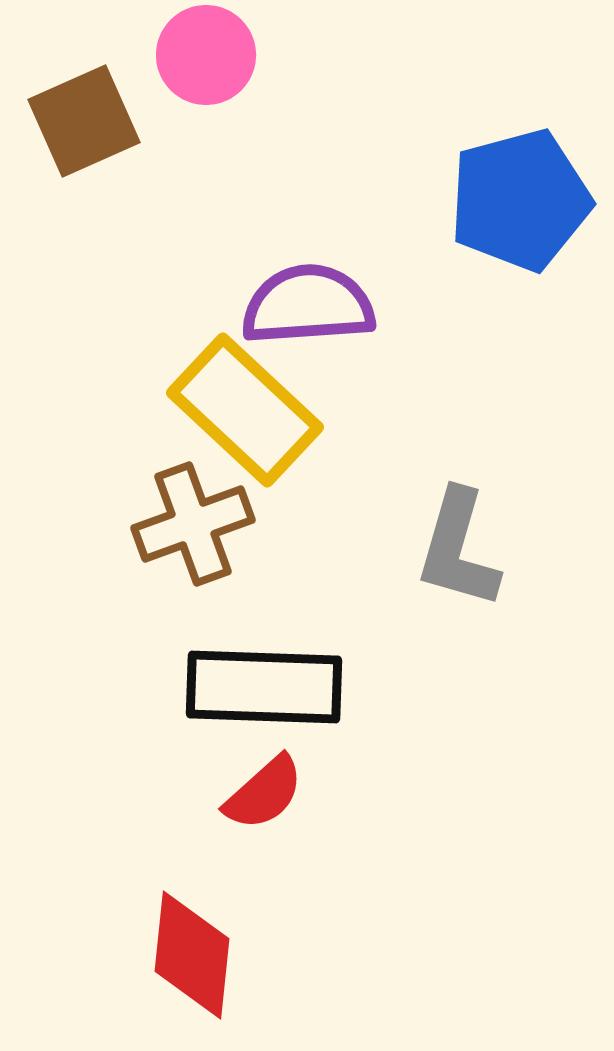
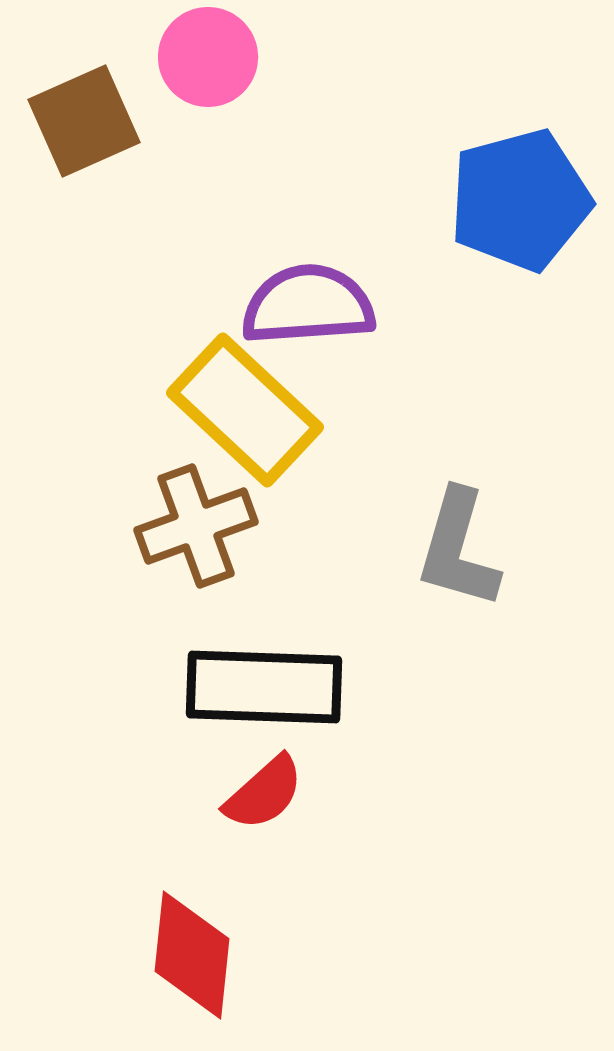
pink circle: moved 2 px right, 2 px down
brown cross: moved 3 px right, 2 px down
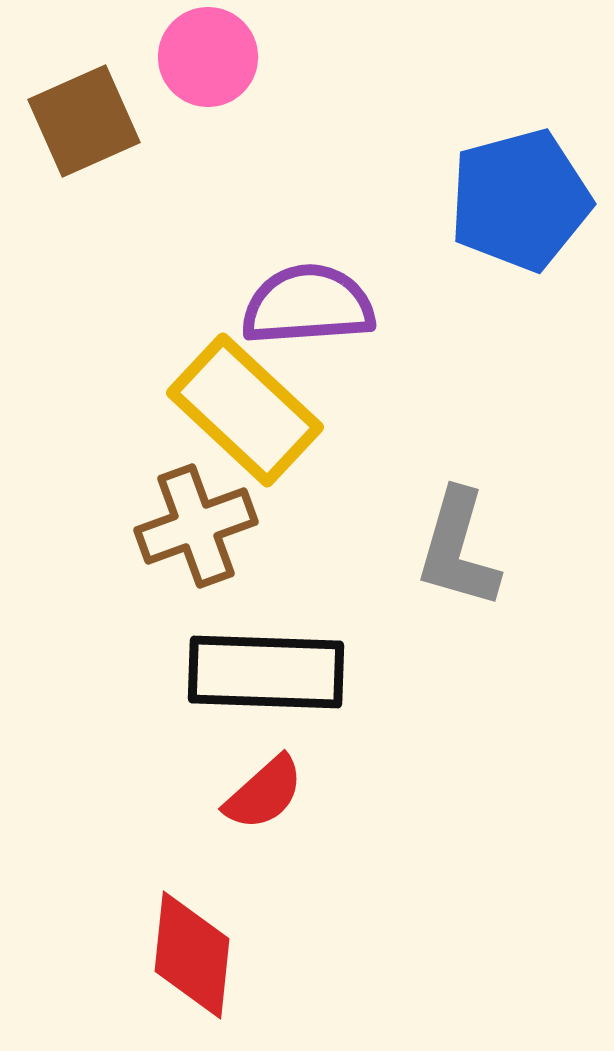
black rectangle: moved 2 px right, 15 px up
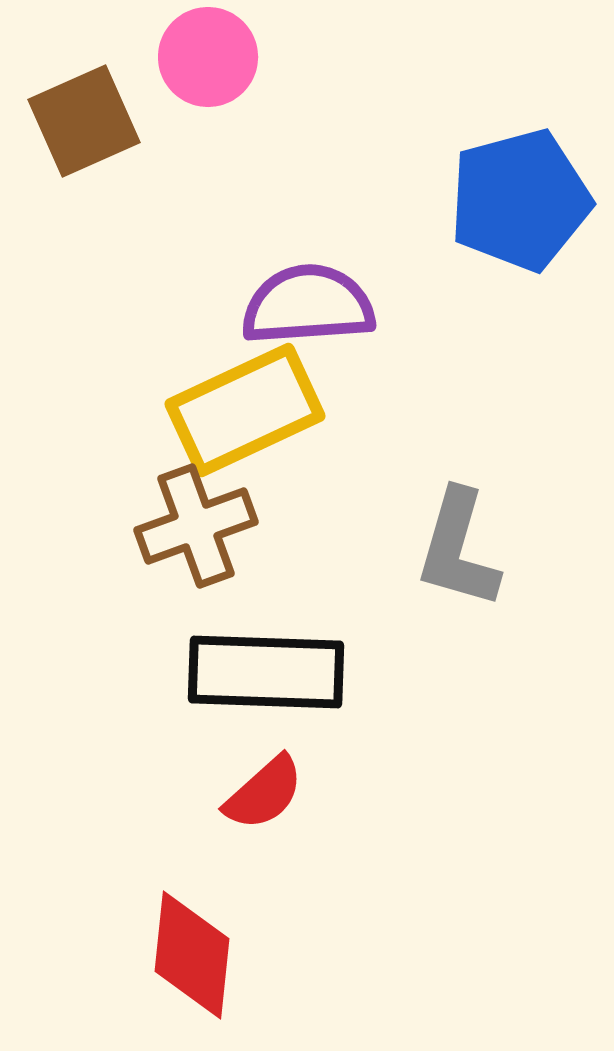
yellow rectangle: rotated 68 degrees counterclockwise
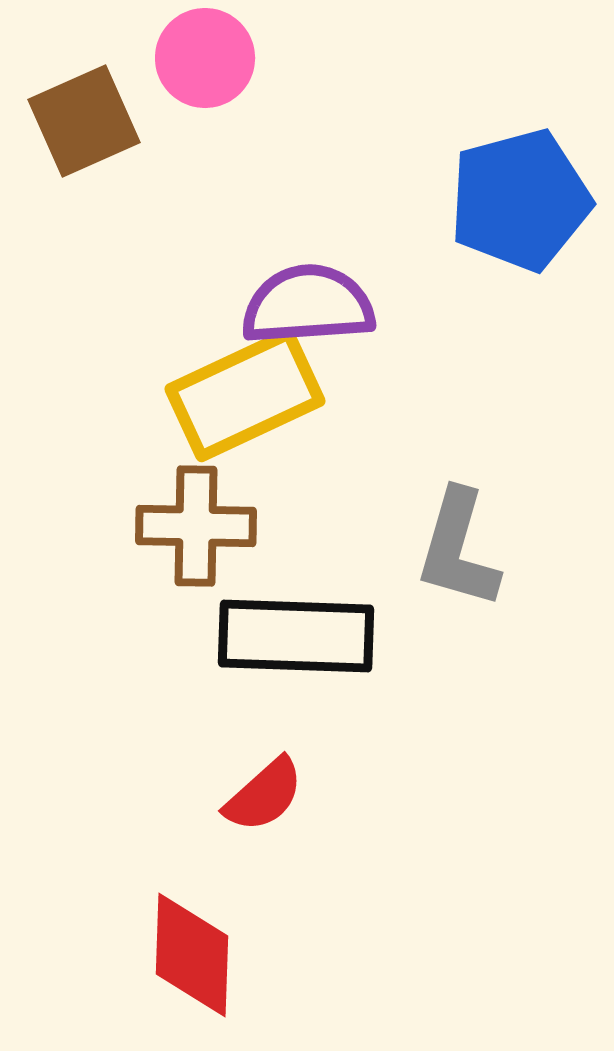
pink circle: moved 3 px left, 1 px down
yellow rectangle: moved 15 px up
brown cross: rotated 21 degrees clockwise
black rectangle: moved 30 px right, 36 px up
red semicircle: moved 2 px down
red diamond: rotated 4 degrees counterclockwise
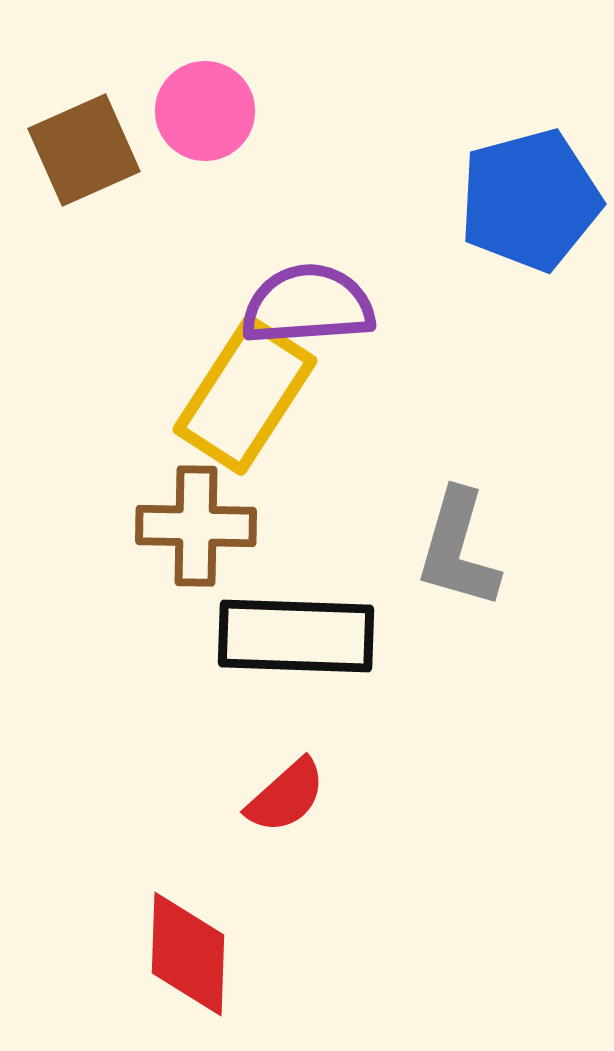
pink circle: moved 53 px down
brown square: moved 29 px down
blue pentagon: moved 10 px right
yellow rectangle: rotated 32 degrees counterclockwise
red semicircle: moved 22 px right, 1 px down
red diamond: moved 4 px left, 1 px up
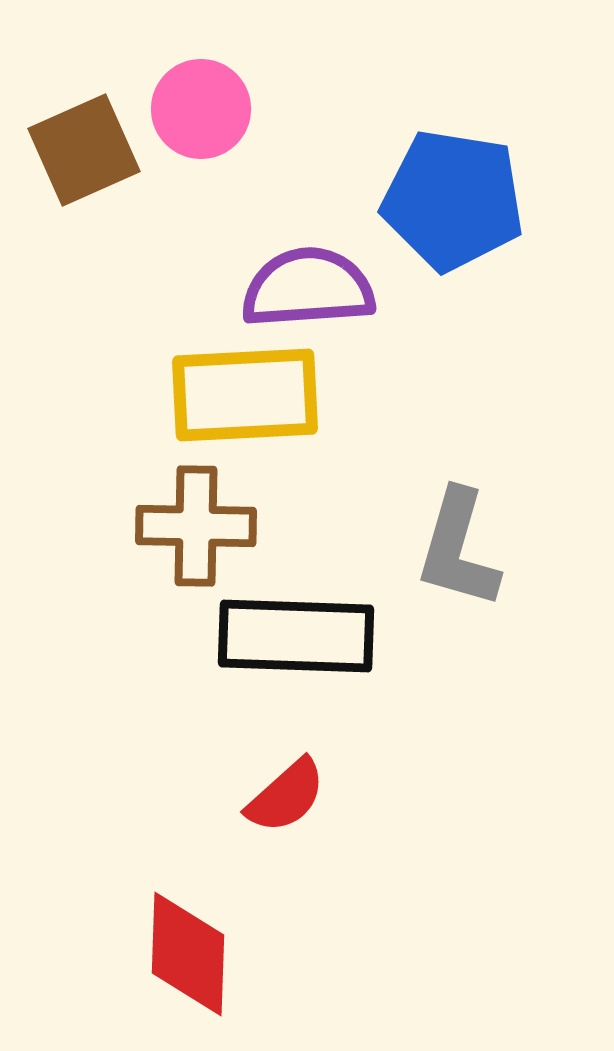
pink circle: moved 4 px left, 2 px up
blue pentagon: moved 77 px left; rotated 24 degrees clockwise
purple semicircle: moved 17 px up
yellow rectangle: rotated 54 degrees clockwise
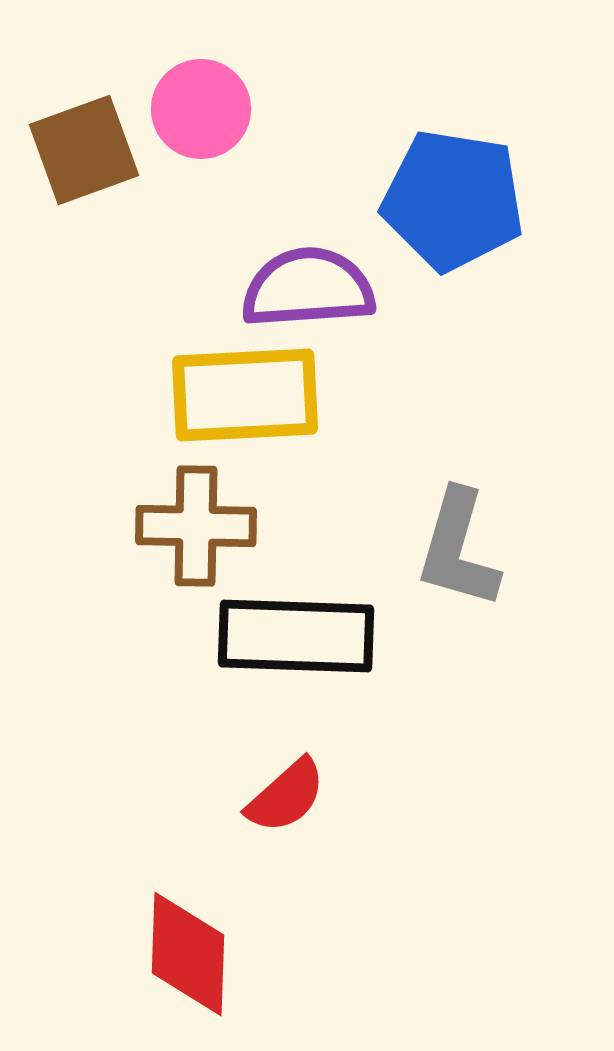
brown square: rotated 4 degrees clockwise
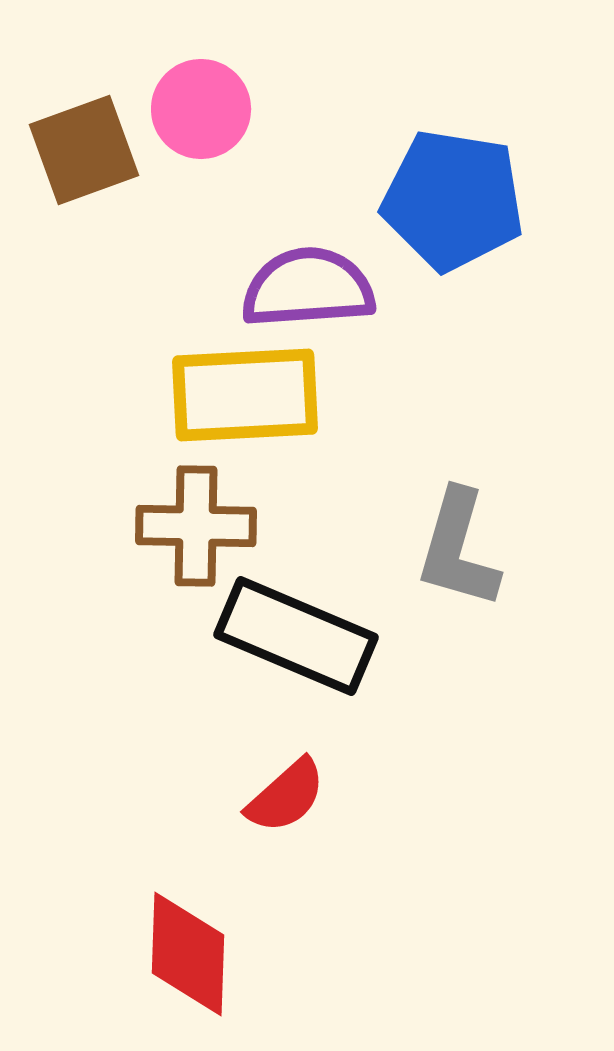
black rectangle: rotated 21 degrees clockwise
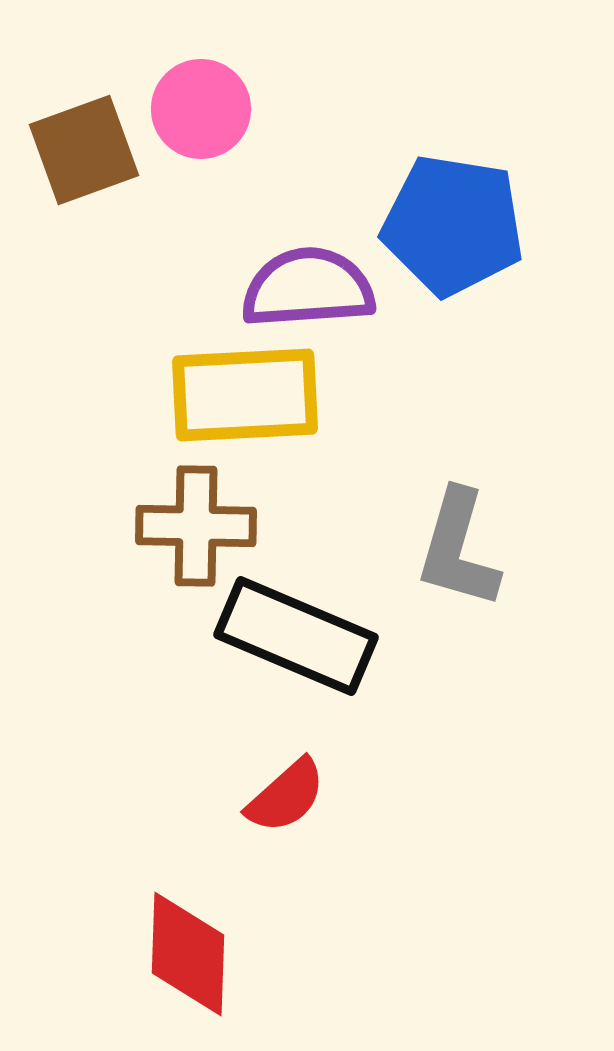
blue pentagon: moved 25 px down
